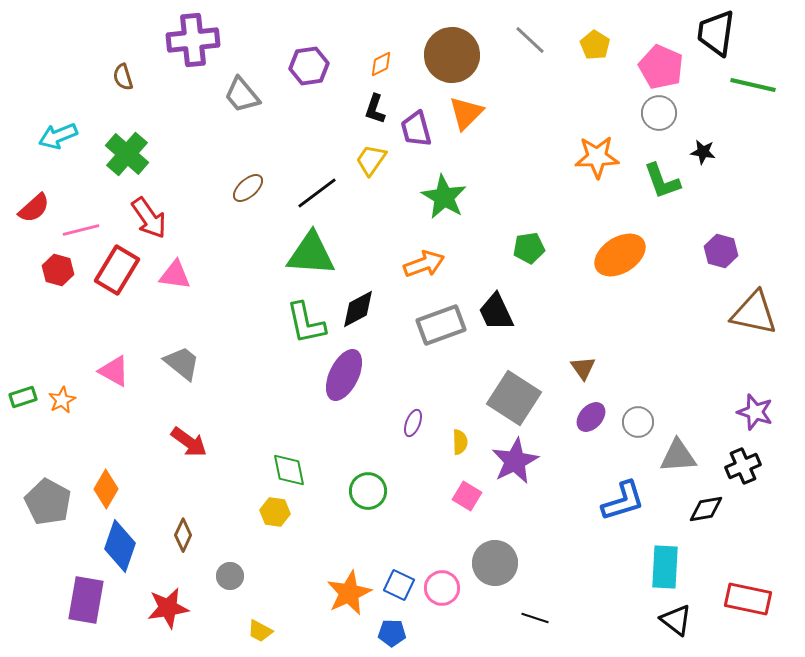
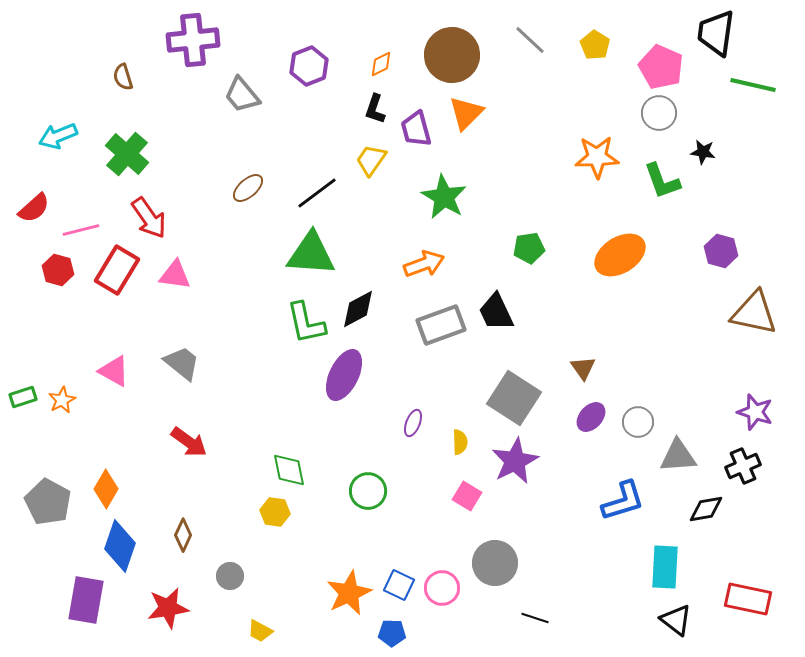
purple hexagon at (309, 66): rotated 12 degrees counterclockwise
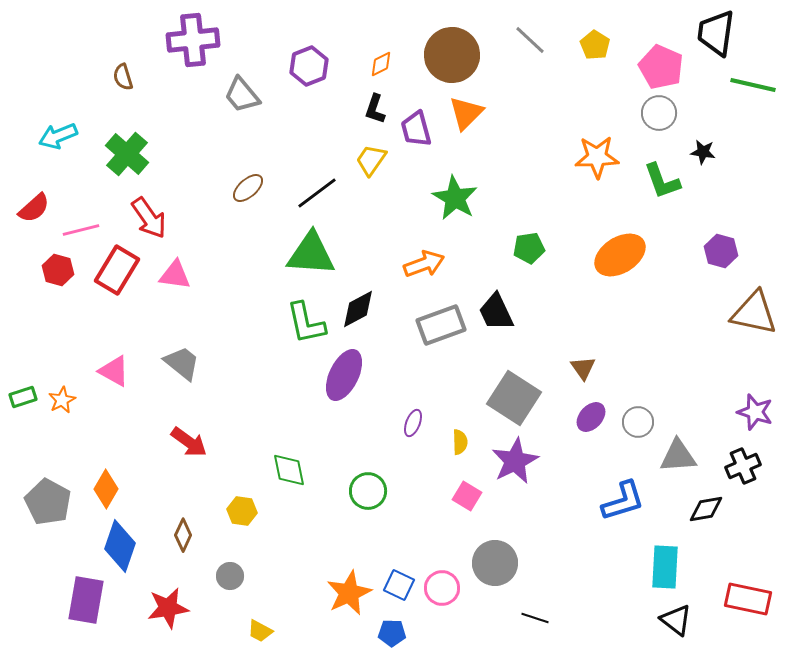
green star at (444, 197): moved 11 px right, 1 px down
yellow hexagon at (275, 512): moved 33 px left, 1 px up
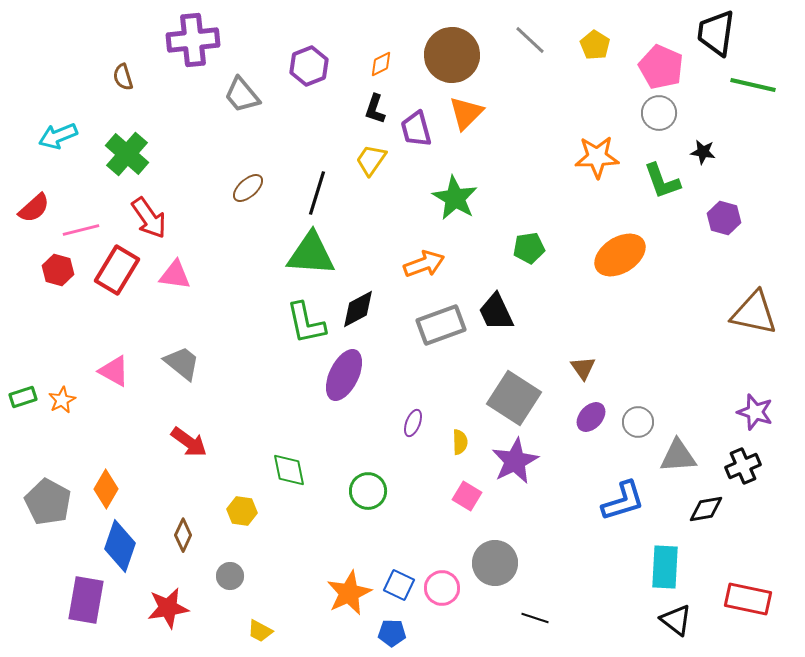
black line at (317, 193): rotated 36 degrees counterclockwise
purple hexagon at (721, 251): moved 3 px right, 33 px up
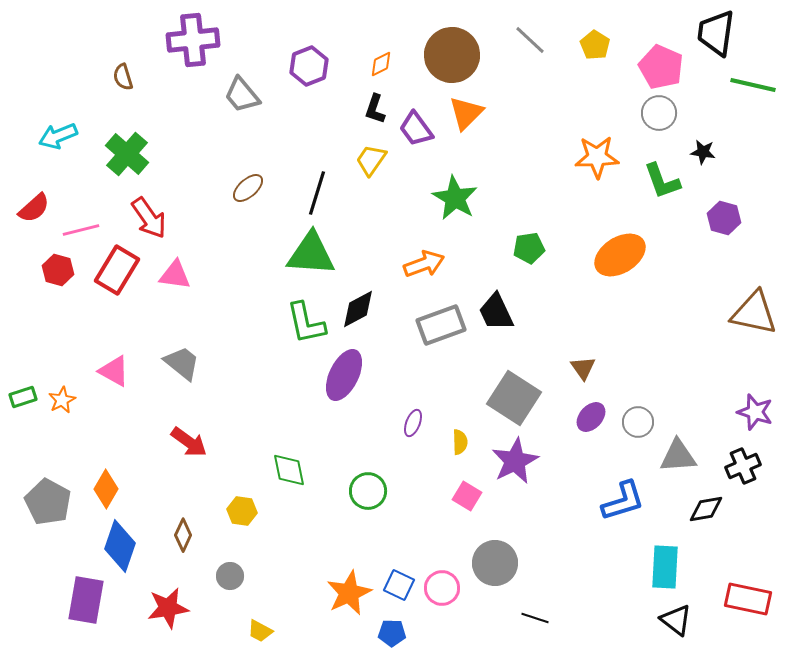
purple trapezoid at (416, 129): rotated 21 degrees counterclockwise
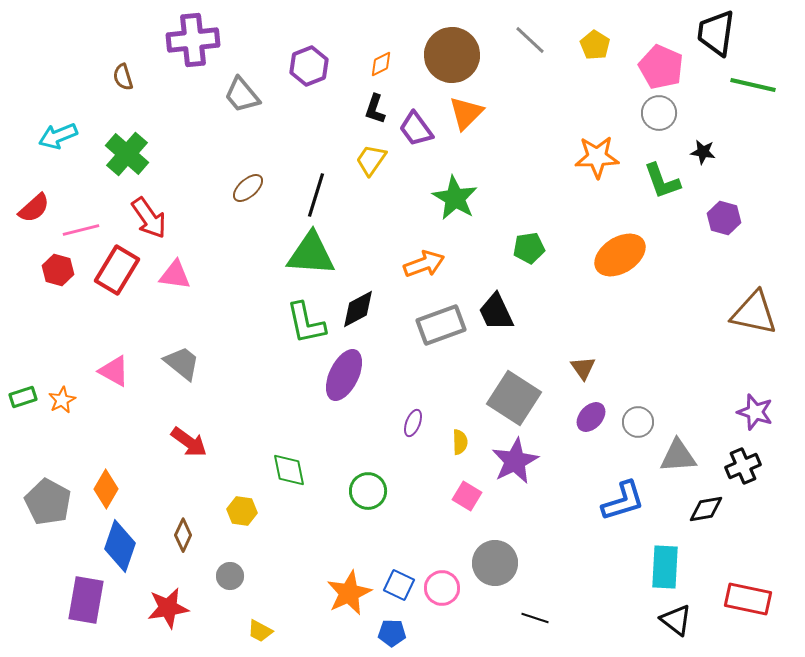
black line at (317, 193): moved 1 px left, 2 px down
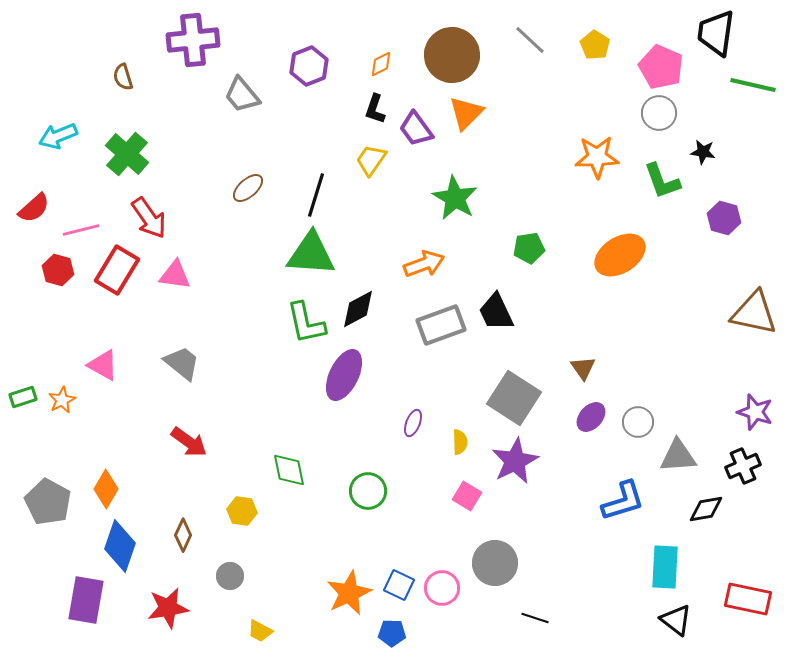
pink triangle at (114, 371): moved 11 px left, 6 px up
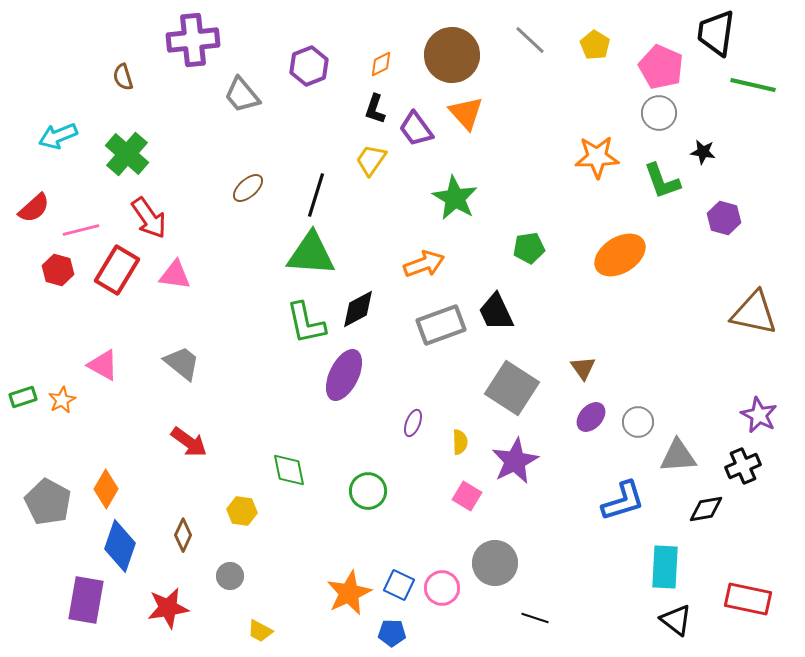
orange triangle at (466, 113): rotated 27 degrees counterclockwise
gray square at (514, 398): moved 2 px left, 10 px up
purple star at (755, 412): moved 4 px right, 3 px down; rotated 9 degrees clockwise
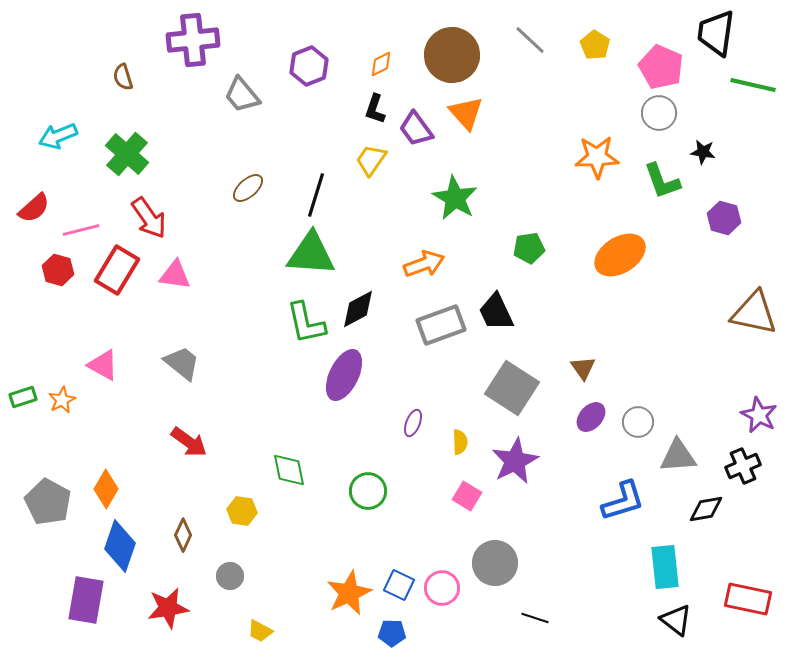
cyan rectangle at (665, 567): rotated 9 degrees counterclockwise
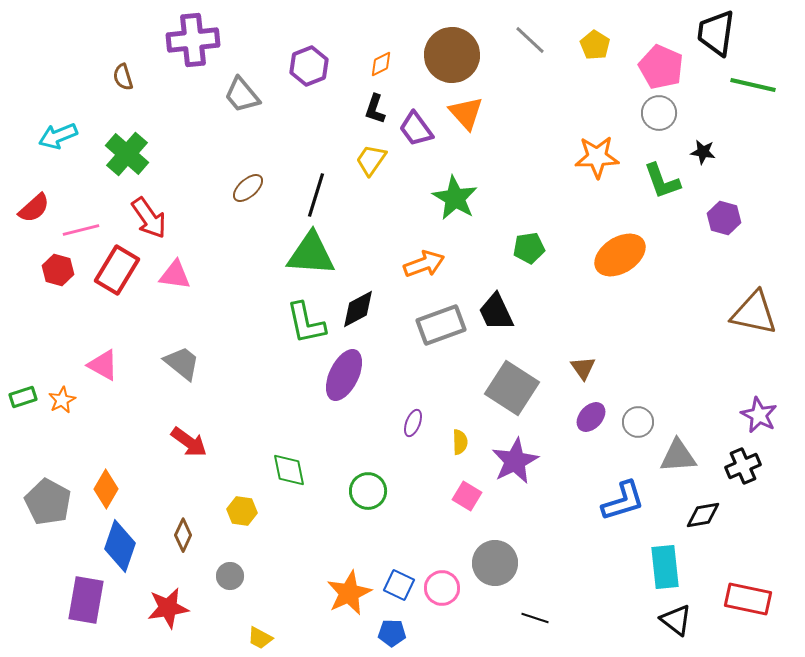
black diamond at (706, 509): moved 3 px left, 6 px down
yellow trapezoid at (260, 631): moved 7 px down
